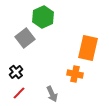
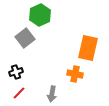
green hexagon: moved 3 px left, 2 px up
black cross: rotated 24 degrees clockwise
gray arrow: rotated 35 degrees clockwise
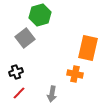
green hexagon: rotated 10 degrees clockwise
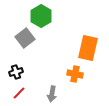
green hexagon: moved 1 px right, 1 px down; rotated 15 degrees counterclockwise
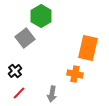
black cross: moved 1 px left, 1 px up; rotated 24 degrees counterclockwise
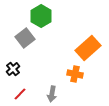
orange rectangle: rotated 35 degrees clockwise
black cross: moved 2 px left, 2 px up
red line: moved 1 px right, 1 px down
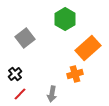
green hexagon: moved 24 px right, 3 px down
black cross: moved 2 px right, 5 px down
orange cross: rotated 28 degrees counterclockwise
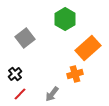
gray arrow: rotated 28 degrees clockwise
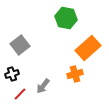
green hexagon: moved 1 px right, 1 px up; rotated 20 degrees counterclockwise
gray square: moved 5 px left, 7 px down
black cross: moved 3 px left; rotated 24 degrees clockwise
gray arrow: moved 9 px left, 8 px up
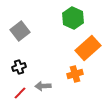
green hexagon: moved 7 px right; rotated 15 degrees clockwise
gray square: moved 14 px up
black cross: moved 7 px right, 7 px up
gray arrow: rotated 49 degrees clockwise
red line: moved 1 px up
